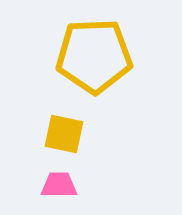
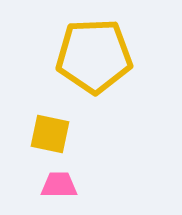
yellow square: moved 14 px left
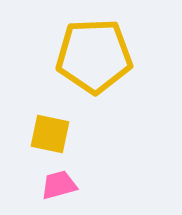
pink trapezoid: rotated 15 degrees counterclockwise
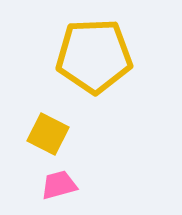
yellow square: moved 2 px left; rotated 15 degrees clockwise
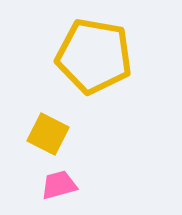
yellow pentagon: rotated 12 degrees clockwise
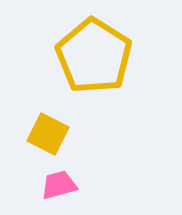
yellow pentagon: rotated 22 degrees clockwise
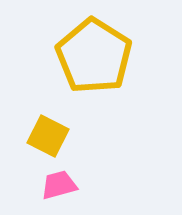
yellow square: moved 2 px down
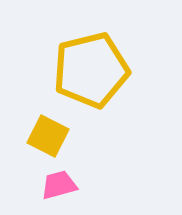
yellow pentagon: moved 3 px left, 14 px down; rotated 26 degrees clockwise
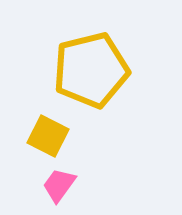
pink trapezoid: rotated 39 degrees counterclockwise
